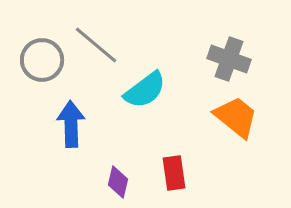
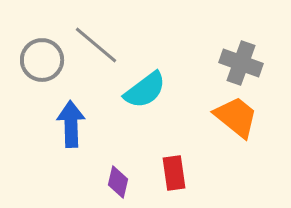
gray cross: moved 12 px right, 4 px down
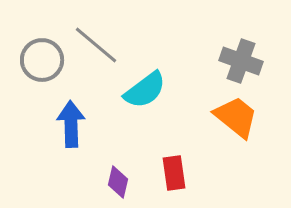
gray cross: moved 2 px up
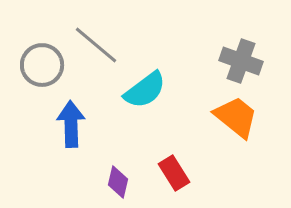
gray circle: moved 5 px down
red rectangle: rotated 24 degrees counterclockwise
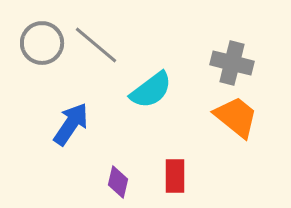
gray cross: moved 9 px left, 2 px down; rotated 6 degrees counterclockwise
gray circle: moved 22 px up
cyan semicircle: moved 6 px right
blue arrow: rotated 36 degrees clockwise
red rectangle: moved 1 px right, 3 px down; rotated 32 degrees clockwise
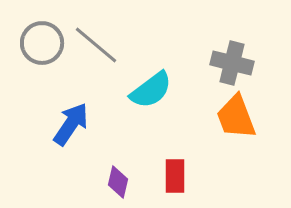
orange trapezoid: rotated 150 degrees counterclockwise
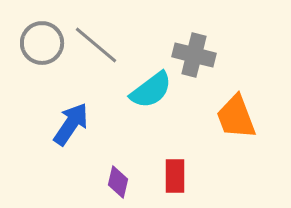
gray cross: moved 38 px left, 8 px up
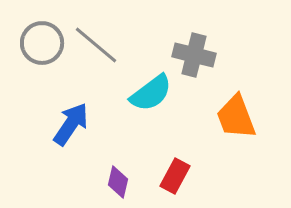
cyan semicircle: moved 3 px down
red rectangle: rotated 28 degrees clockwise
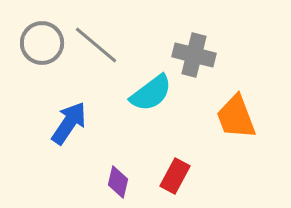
blue arrow: moved 2 px left, 1 px up
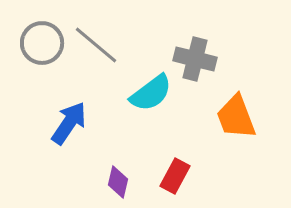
gray cross: moved 1 px right, 4 px down
